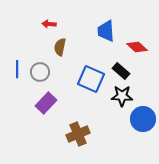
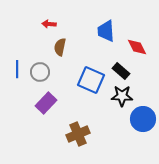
red diamond: rotated 20 degrees clockwise
blue square: moved 1 px down
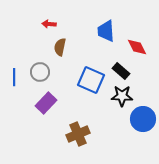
blue line: moved 3 px left, 8 px down
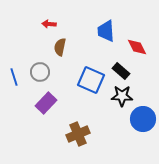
blue line: rotated 18 degrees counterclockwise
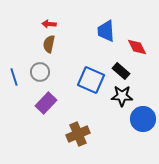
brown semicircle: moved 11 px left, 3 px up
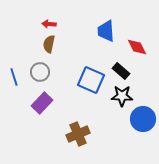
purple rectangle: moved 4 px left
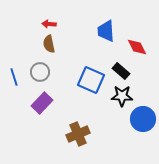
brown semicircle: rotated 24 degrees counterclockwise
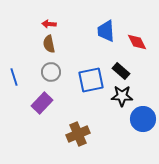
red diamond: moved 5 px up
gray circle: moved 11 px right
blue square: rotated 36 degrees counterclockwise
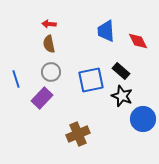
red diamond: moved 1 px right, 1 px up
blue line: moved 2 px right, 2 px down
black star: rotated 20 degrees clockwise
purple rectangle: moved 5 px up
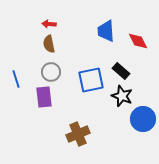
purple rectangle: moved 2 px right, 1 px up; rotated 50 degrees counterclockwise
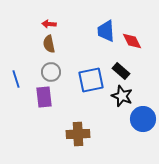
red diamond: moved 6 px left
brown cross: rotated 20 degrees clockwise
